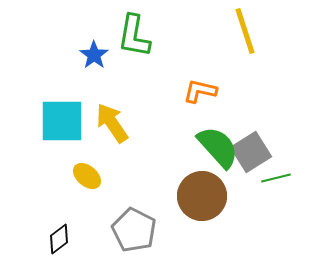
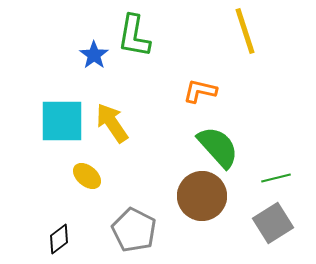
gray square: moved 22 px right, 71 px down
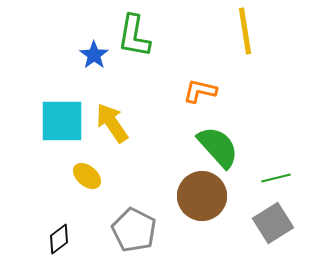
yellow line: rotated 9 degrees clockwise
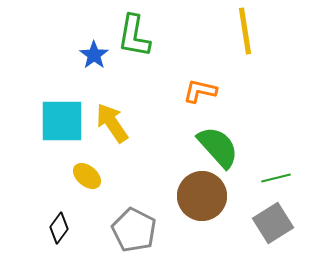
black diamond: moved 11 px up; rotated 16 degrees counterclockwise
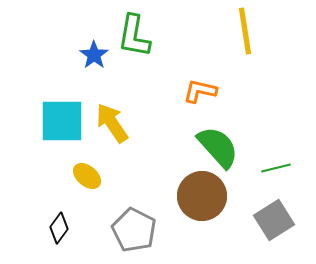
green line: moved 10 px up
gray square: moved 1 px right, 3 px up
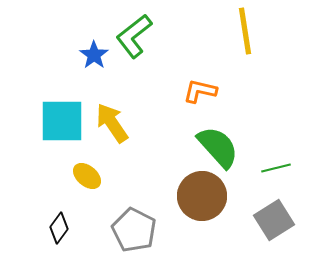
green L-shape: rotated 42 degrees clockwise
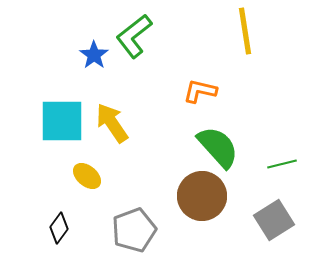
green line: moved 6 px right, 4 px up
gray pentagon: rotated 24 degrees clockwise
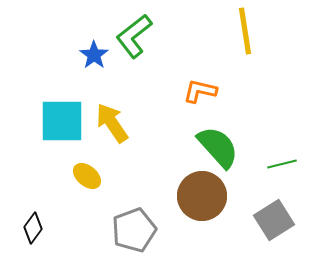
black diamond: moved 26 px left
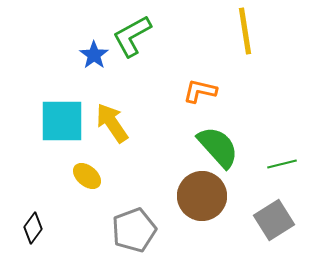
green L-shape: moved 2 px left; rotated 9 degrees clockwise
